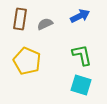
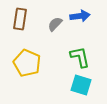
blue arrow: rotated 18 degrees clockwise
gray semicircle: moved 10 px right; rotated 21 degrees counterclockwise
green L-shape: moved 2 px left, 2 px down
yellow pentagon: moved 2 px down
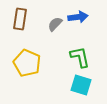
blue arrow: moved 2 px left, 1 px down
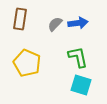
blue arrow: moved 6 px down
green L-shape: moved 2 px left
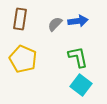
blue arrow: moved 2 px up
yellow pentagon: moved 4 px left, 4 px up
cyan square: rotated 20 degrees clockwise
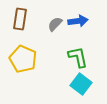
cyan square: moved 1 px up
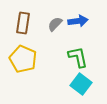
brown rectangle: moved 3 px right, 4 px down
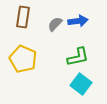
brown rectangle: moved 6 px up
green L-shape: rotated 90 degrees clockwise
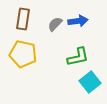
brown rectangle: moved 2 px down
yellow pentagon: moved 5 px up; rotated 12 degrees counterclockwise
cyan square: moved 9 px right, 2 px up; rotated 15 degrees clockwise
